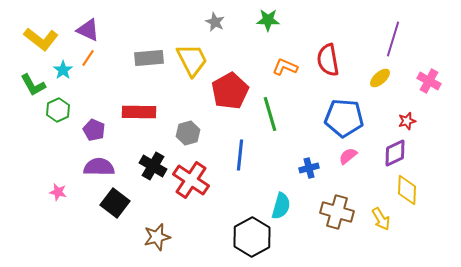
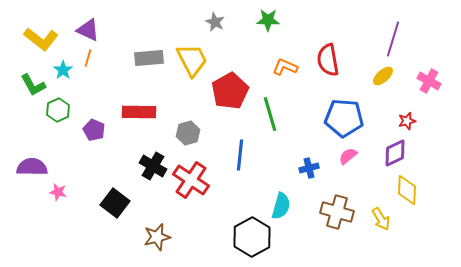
orange line: rotated 18 degrees counterclockwise
yellow ellipse: moved 3 px right, 2 px up
purple semicircle: moved 67 px left
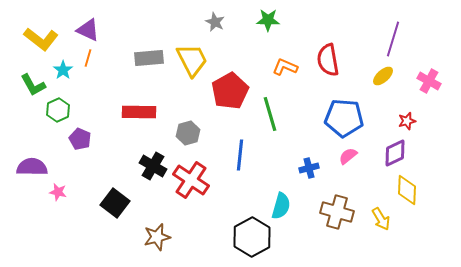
purple pentagon: moved 14 px left, 9 px down
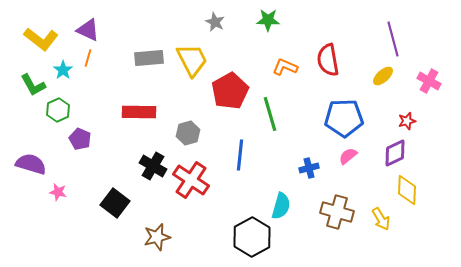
purple line: rotated 32 degrees counterclockwise
blue pentagon: rotated 6 degrees counterclockwise
purple semicircle: moved 1 px left, 3 px up; rotated 16 degrees clockwise
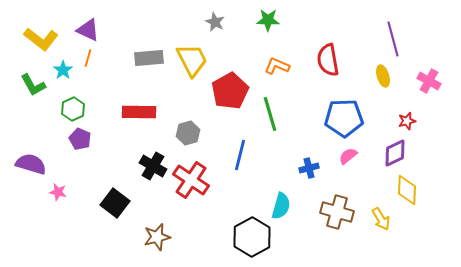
orange L-shape: moved 8 px left, 1 px up
yellow ellipse: rotated 65 degrees counterclockwise
green hexagon: moved 15 px right, 1 px up
blue line: rotated 8 degrees clockwise
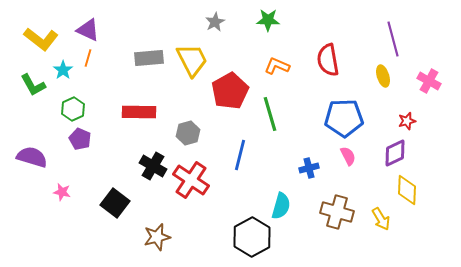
gray star: rotated 18 degrees clockwise
pink semicircle: rotated 102 degrees clockwise
purple semicircle: moved 1 px right, 7 px up
pink star: moved 4 px right
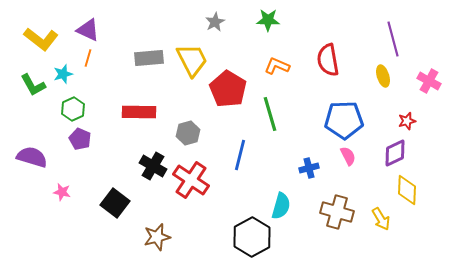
cyan star: moved 4 px down; rotated 18 degrees clockwise
red pentagon: moved 2 px left, 2 px up; rotated 12 degrees counterclockwise
blue pentagon: moved 2 px down
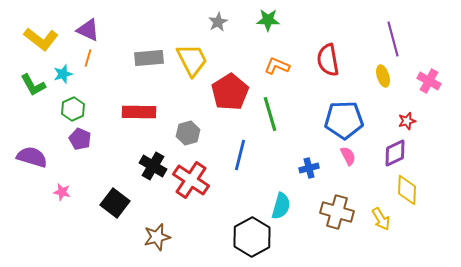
gray star: moved 3 px right
red pentagon: moved 2 px right, 3 px down; rotated 9 degrees clockwise
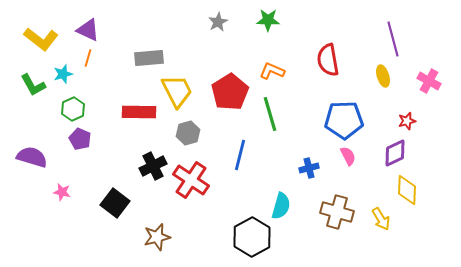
yellow trapezoid: moved 15 px left, 31 px down
orange L-shape: moved 5 px left, 5 px down
black cross: rotated 32 degrees clockwise
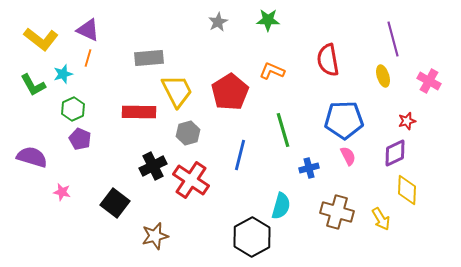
green line: moved 13 px right, 16 px down
brown star: moved 2 px left, 1 px up
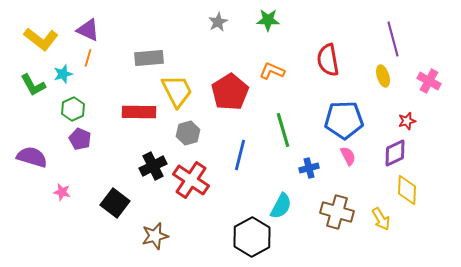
cyan semicircle: rotated 12 degrees clockwise
